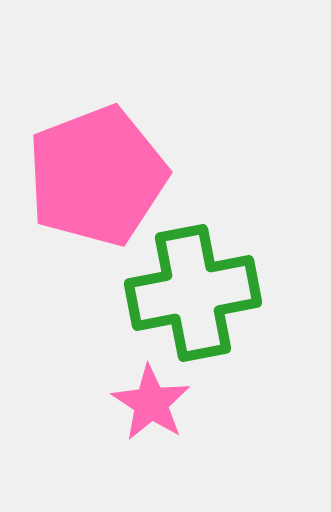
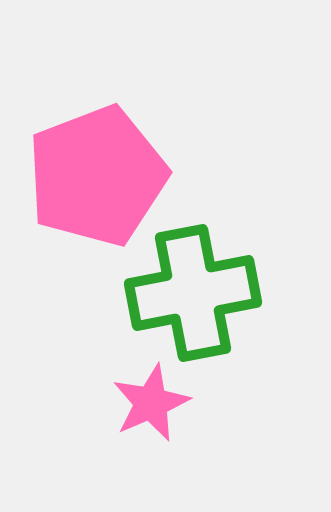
pink star: rotated 16 degrees clockwise
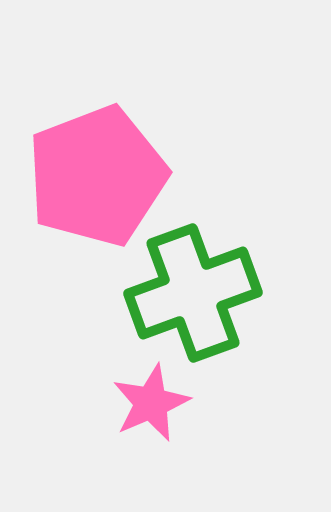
green cross: rotated 9 degrees counterclockwise
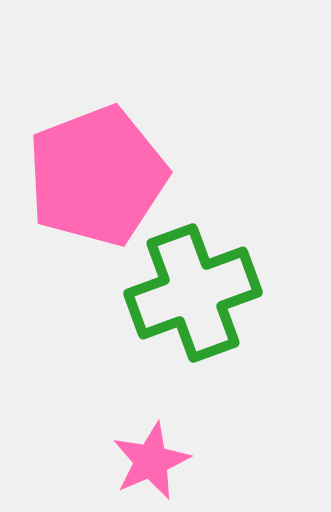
pink star: moved 58 px down
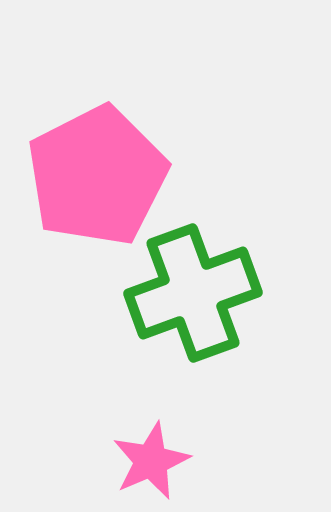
pink pentagon: rotated 6 degrees counterclockwise
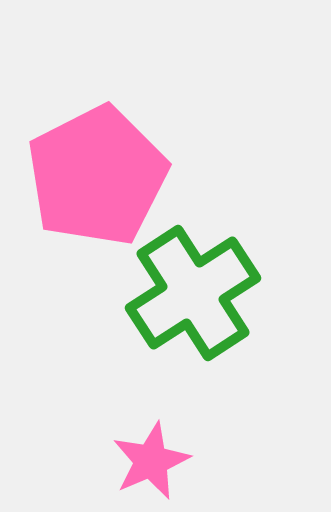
green cross: rotated 13 degrees counterclockwise
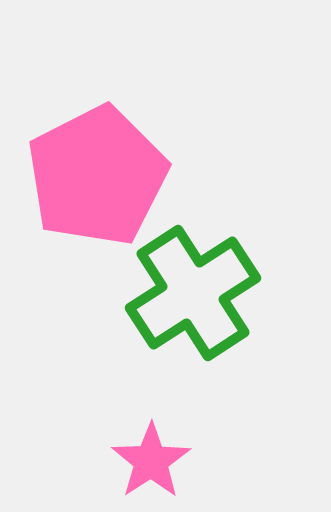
pink star: rotated 10 degrees counterclockwise
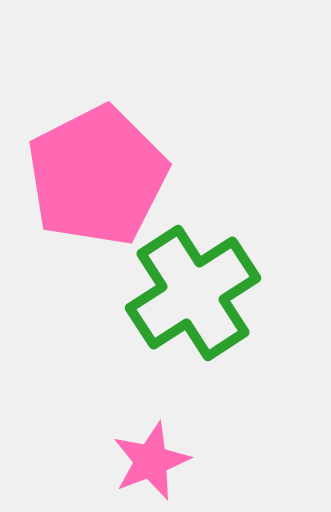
pink star: rotated 12 degrees clockwise
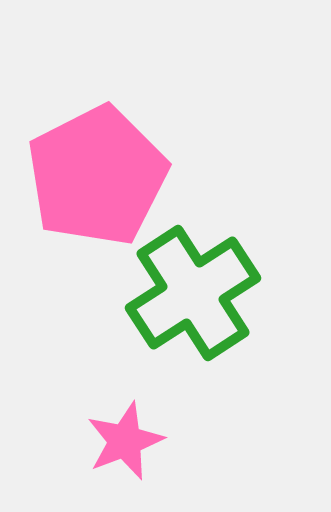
pink star: moved 26 px left, 20 px up
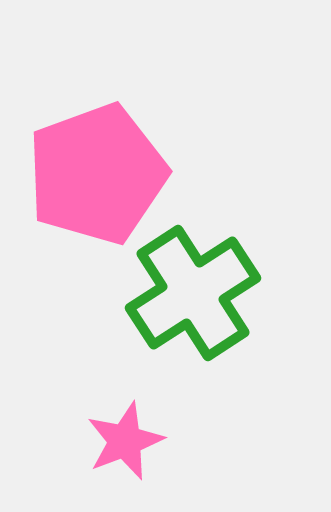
pink pentagon: moved 2 px up; rotated 7 degrees clockwise
